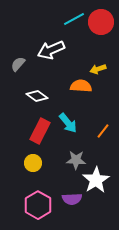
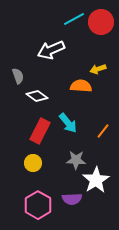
gray semicircle: moved 12 px down; rotated 119 degrees clockwise
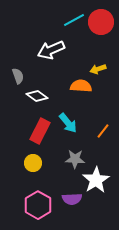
cyan line: moved 1 px down
gray star: moved 1 px left, 1 px up
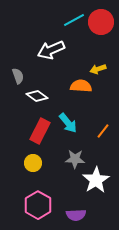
purple semicircle: moved 4 px right, 16 px down
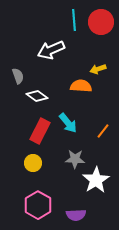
cyan line: rotated 65 degrees counterclockwise
